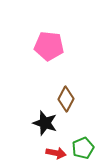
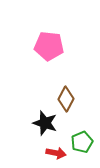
green pentagon: moved 1 px left, 6 px up
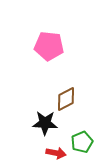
brown diamond: rotated 35 degrees clockwise
black star: rotated 15 degrees counterclockwise
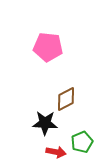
pink pentagon: moved 1 px left, 1 px down
red arrow: moved 1 px up
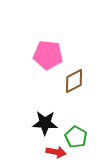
pink pentagon: moved 8 px down
brown diamond: moved 8 px right, 18 px up
green pentagon: moved 6 px left, 5 px up; rotated 20 degrees counterclockwise
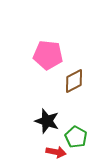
black star: moved 2 px right, 2 px up; rotated 15 degrees clockwise
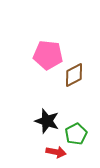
brown diamond: moved 6 px up
green pentagon: moved 3 px up; rotated 15 degrees clockwise
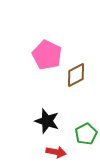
pink pentagon: moved 1 px left; rotated 20 degrees clockwise
brown diamond: moved 2 px right
green pentagon: moved 10 px right
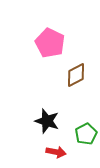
pink pentagon: moved 3 px right, 12 px up
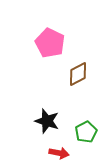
brown diamond: moved 2 px right, 1 px up
green pentagon: moved 2 px up
red arrow: moved 3 px right, 1 px down
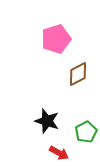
pink pentagon: moved 6 px right, 4 px up; rotated 28 degrees clockwise
red arrow: rotated 18 degrees clockwise
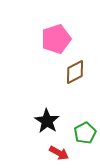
brown diamond: moved 3 px left, 2 px up
black star: rotated 15 degrees clockwise
green pentagon: moved 1 px left, 1 px down
